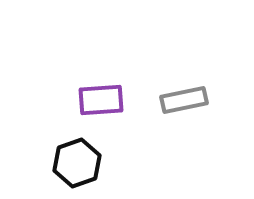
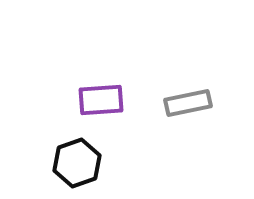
gray rectangle: moved 4 px right, 3 px down
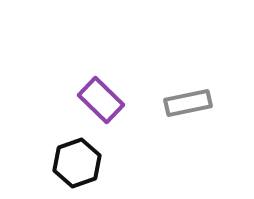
purple rectangle: rotated 48 degrees clockwise
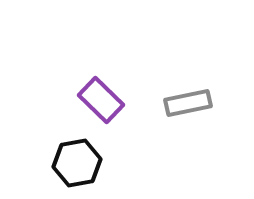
black hexagon: rotated 9 degrees clockwise
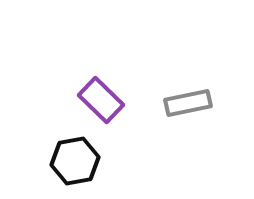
black hexagon: moved 2 px left, 2 px up
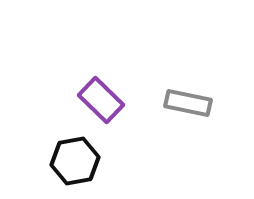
gray rectangle: rotated 24 degrees clockwise
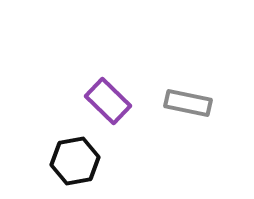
purple rectangle: moved 7 px right, 1 px down
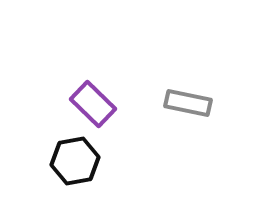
purple rectangle: moved 15 px left, 3 px down
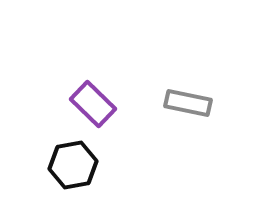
black hexagon: moved 2 px left, 4 px down
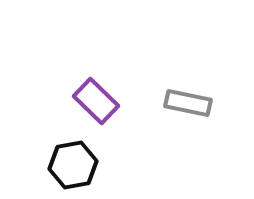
purple rectangle: moved 3 px right, 3 px up
